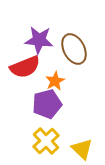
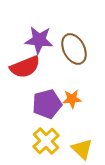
orange star: moved 17 px right, 18 px down; rotated 24 degrees clockwise
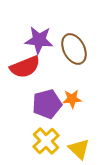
yellow triangle: moved 3 px left
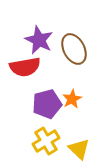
purple star: rotated 20 degrees clockwise
red semicircle: rotated 12 degrees clockwise
orange star: rotated 24 degrees counterclockwise
yellow cross: rotated 12 degrees clockwise
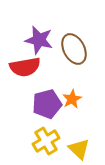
purple star: rotated 12 degrees counterclockwise
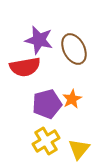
yellow triangle: rotated 25 degrees clockwise
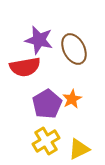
purple pentagon: rotated 16 degrees counterclockwise
yellow triangle: rotated 25 degrees clockwise
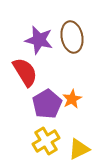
brown ellipse: moved 2 px left, 12 px up; rotated 16 degrees clockwise
red semicircle: moved 5 px down; rotated 112 degrees counterclockwise
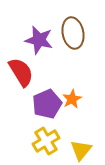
brown ellipse: moved 1 px right, 4 px up
red semicircle: moved 4 px left
purple pentagon: rotated 8 degrees clockwise
yellow triangle: moved 2 px right, 1 px down; rotated 25 degrees counterclockwise
